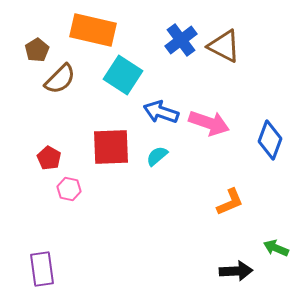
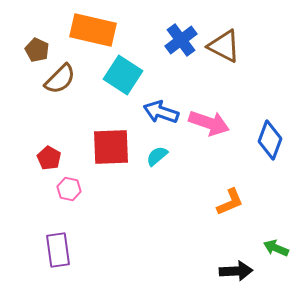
brown pentagon: rotated 15 degrees counterclockwise
purple rectangle: moved 16 px right, 19 px up
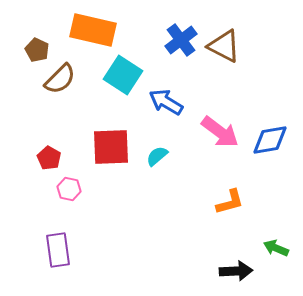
blue arrow: moved 5 px right, 10 px up; rotated 12 degrees clockwise
pink arrow: moved 11 px right, 9 px down; rotated 18 degrees clockwise
blue diamond: rotated 60 degrees clockwise
orange L-shape: rotated 8 degrees clockwise
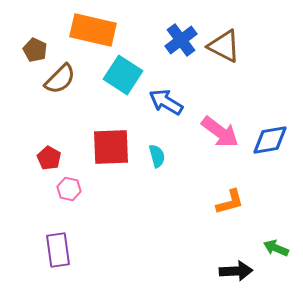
brown pentagon: moved 2 px left
cyan semicircle: rotated 115 degrees clockwise
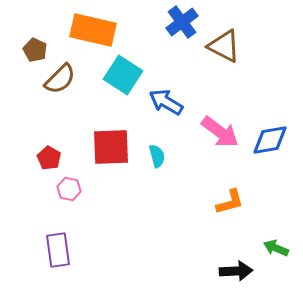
blue cross: moved 1 px right, 18 px up
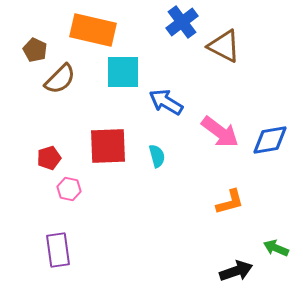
cyan square: moved 3 px up; rotated 33 degrees counterclockwise
red square: moved 3 px left, 1 px up
red pentagon: rotated 25 degrees clockwise
black arrow: rotated 16 degrees counterclockwise
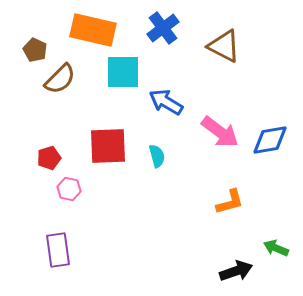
blue cross: moved 19 px left, 6 px down
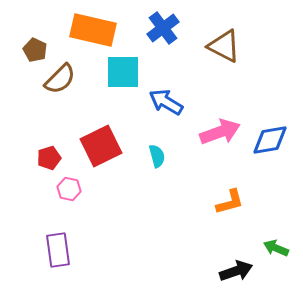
pink arrow: rotated 57 degrees counterclockwise
red square: moved 7 px left; rotated 24 degrees counterclockwise
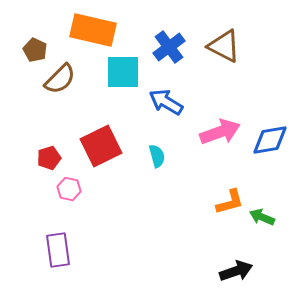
blue cross: moved 6 px right, 19 px down
green arrow: moved 14 px left, 31 px up
